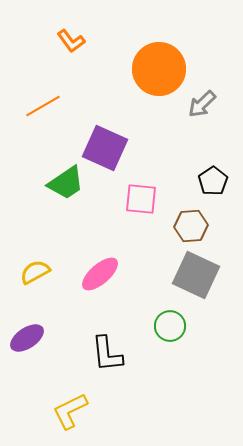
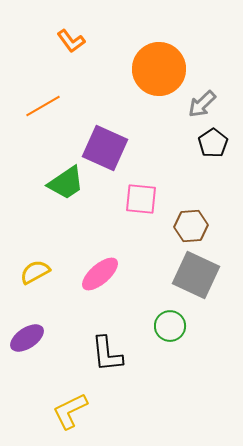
black pentagon: moved 38 px up
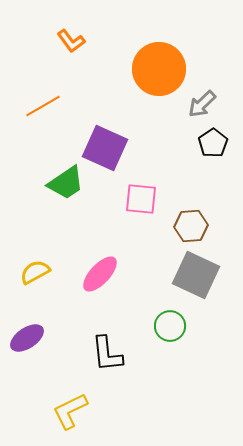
pink ellipse: rotated 6 degrees counterclockwise
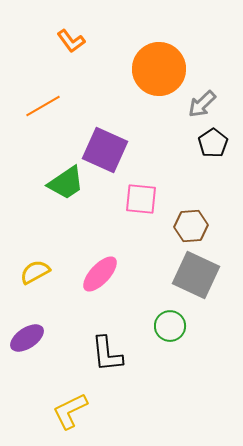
purple square: moved 2 px down
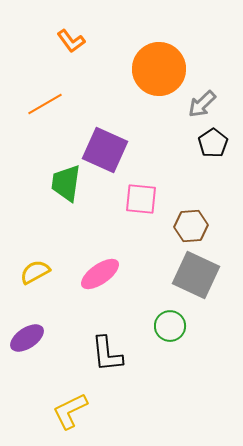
orange line: moved 2 px right, 2 px up
green trapezoid: rotated 132 degrees clockwise
pink ellipse: rotated 12 degrees clockwise
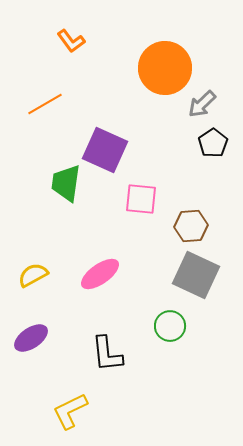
orange circle: moved 6 px right, 1 px up
yellow semicircle: moved 2 px left, 3 px down
purple ellipse: moved 4 px right
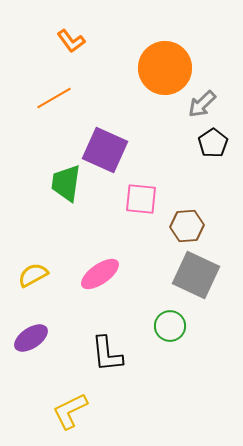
orange line: moved 9 px right, 6 px up
brown hexagon: moved 4 px left
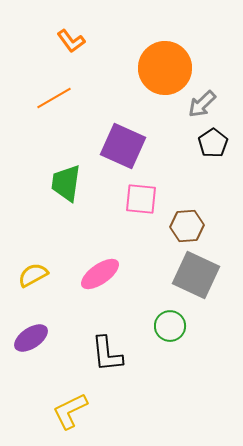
purple square: moved 18 px right, 4 px up
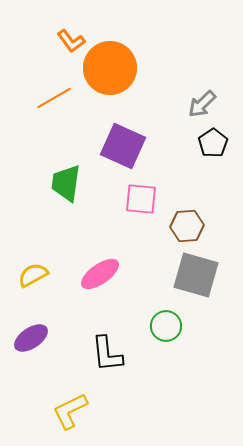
orange circle: moved 55 px left
gray square: rotated 9 degrees counterclockwise
green circle: moved 4 px left
